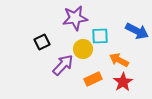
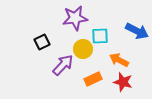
red star: rotated 24 degrees counterclockwise
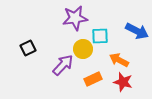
black square: moved 14 px left, 6 px down
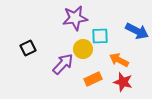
purple arrow: moved 1 px up
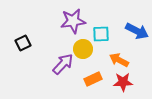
purple star: moved 2 px left, 3 px down
cyan square: moved 1 px right, 2 px up
black square: moved 5 px left, 5 px up
red star: rotated 18 degrees counterclockwise
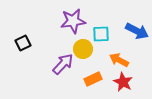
red star: rotated 30 degrees clockwise
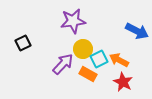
cyan square: moved 2 px left, 25 px down; rotated 24 degrees counterclockwise
orange rectangle: moved 5 px left, 5 px up; rotated 54 degrees clockwise
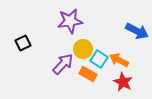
purple star: moved 3 px left
cyan square: rotated 30 degrees counterclockwise
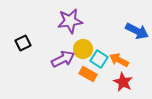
purple arrow: moved 5 px up; rotated 20 degrees clockwise
